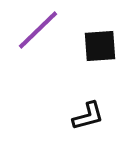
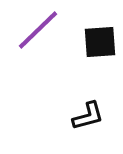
black square: moved 4 px up
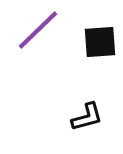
black L-shape: moved 1 px left, 1 px down
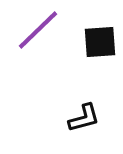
black L-shape: moved 3 px left, 1 px down
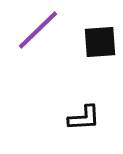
black L-shape: rotated 12 degrees clockwise
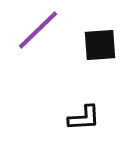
black square: moved 3 px down
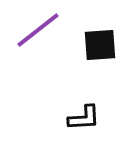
purple line: rotated 6 degrees clockwise
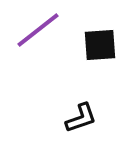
black L-shape: moved 3 px left; rotated 16 degrees counterclockwise
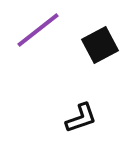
black square: rotated 24 degrees counterclockwise
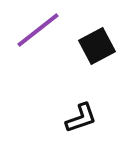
black square: moved 3 px left, 1 px down
